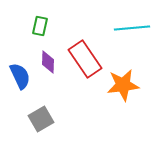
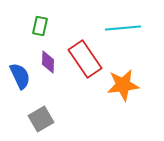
cyan line: moved 9 px left
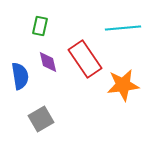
purple diamond: rotated 15 degrees counterclockwise
blue semicircle: rotated 16 degrees clockwise
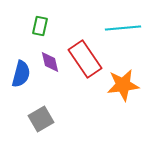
purple diamond: moved 2 px right
blue semicircle: moved 1 px right, 2 px up; rotated 24 degrees clockwise
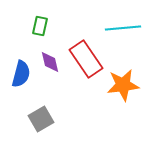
red rectangle: moved 1 px right
